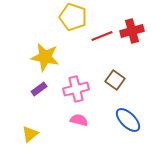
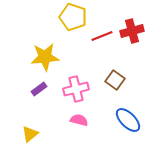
yellow star: rotated 16 degrees counterclockwise
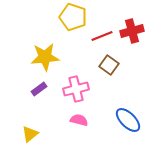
brown square: moved 6 px left, 15 px up
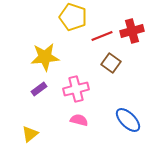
brown square: moved 2 px right, 2 px up
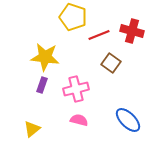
red cross: rotated 30 degrees clockwise
red line: moved 3 px left, 1 px up
yellow star: rotated 12 degrees clockwise
purple rectangle: moved 3 px right, 4 px up; rotated 35 degrees counterclockwise
yellow triangle: moved 2 px right, 5 px up
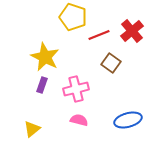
red cross: rotated 35 degrees clockwise
yellow star: rotated 20 degrees clockwise
blue ellipse: rotated 60 degrees counterclockwise
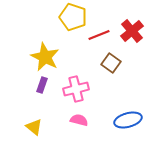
yellow triangle: moved 2 px right, 2 px up; rotated 42 degrees counterclockwise
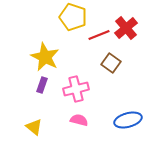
red cross: moved 6 px left, 3 px up
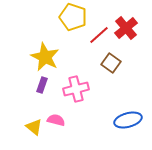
red line: rotated 20 degrees counterclockwise
pink semicircle: moved 23 px left
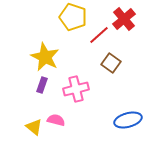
red cross: moved 2 px left, 9 px up
